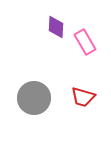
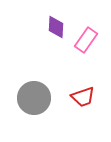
pink rectangle: moved 1 px right, 2 px up; rotated 65 degrees clockwise
red trapezoid: rotated 35 degrees counterclockwise
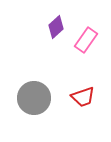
purple diamond: rotated 45 degrees clockwise
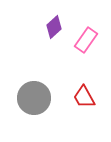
purple diamond: moved 2 px left
red trapezoid: moved 1 px right; rotated 80 degrees clockwise
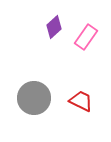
pink rectangle: moved 3 px up
red trapezoid: moved 3 px left, 4 px down; rotated 145 degrees clockwise
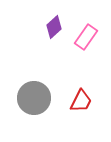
red trapezoid: rotated 90 degrees clockwise
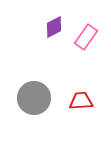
purple diamond: rotated 15 degrees clockwise
red trapezoid: rotated 120 degrees counterclockwise
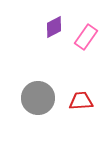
gray circle: moved 4 px right
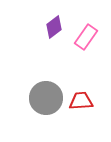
purple diamond: rotated 10 degrees counterclockwise
gray circle: moved 8 px right
